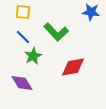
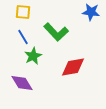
blue line: rotated 14 degrees clockwise
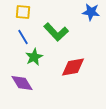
green star: moved 1 px right, 1 px down
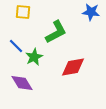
green L-shape: rotated 75 degrees counterclockwise
blue line: moved 7 px left, 9 px down; rotated 14 degrees counterclockwise
